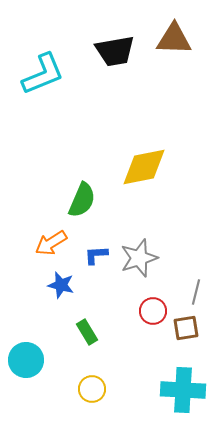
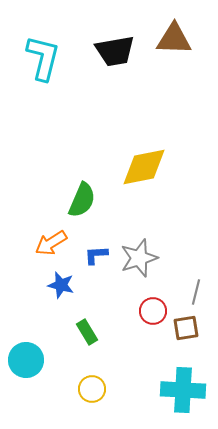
cyan L-shape: moved 16 px up; rotated 54 degrees counterclockwise
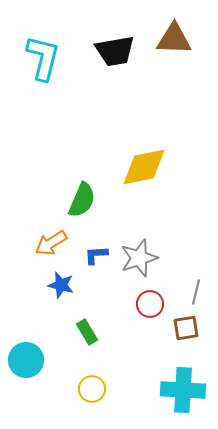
red circle: moved 3 px left, 7 px up
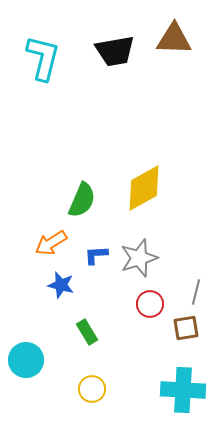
yellow diamond: moved 21 px down; rotated 18 degrees counterclockwise
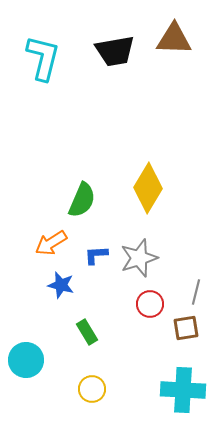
yellow diamond: moved 4 px right; rotated 30 degrees counterclockwise
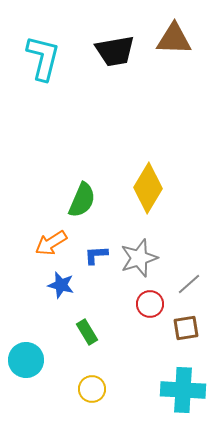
gray line: moved 7 px left, 8 px up; rotated 35 degrees clockwise
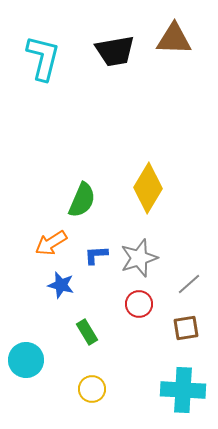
red circle: moved 11 px left
